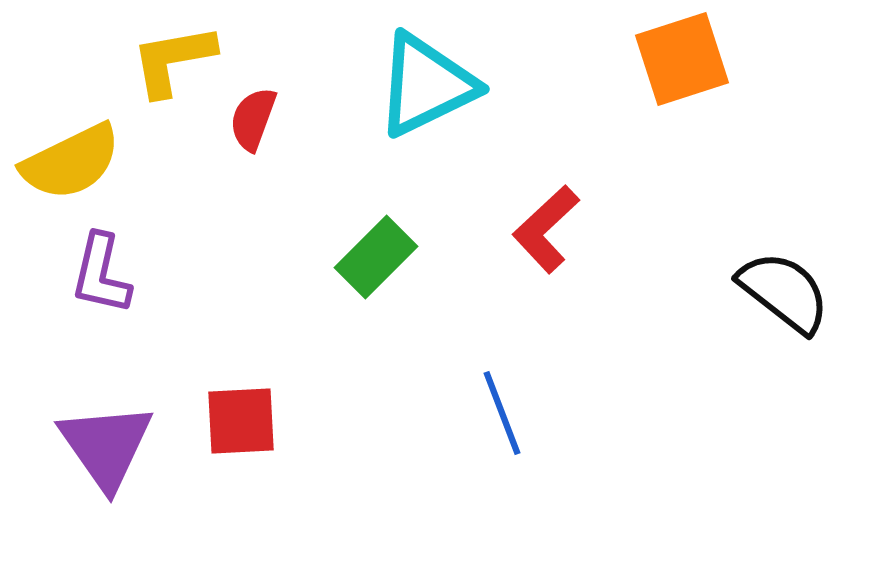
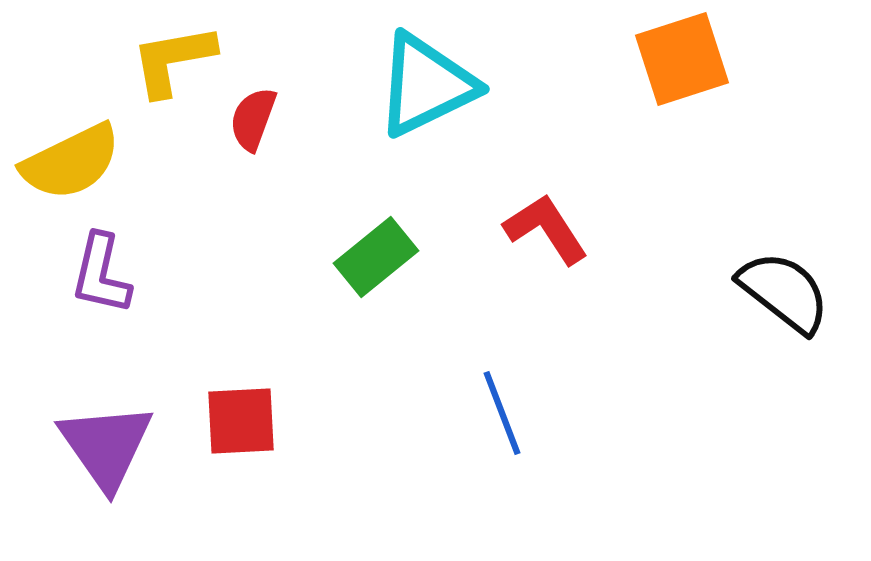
red L-shape: rotated 100 degrees clockwise
green rectangle: rotated 6 degrees clockwise
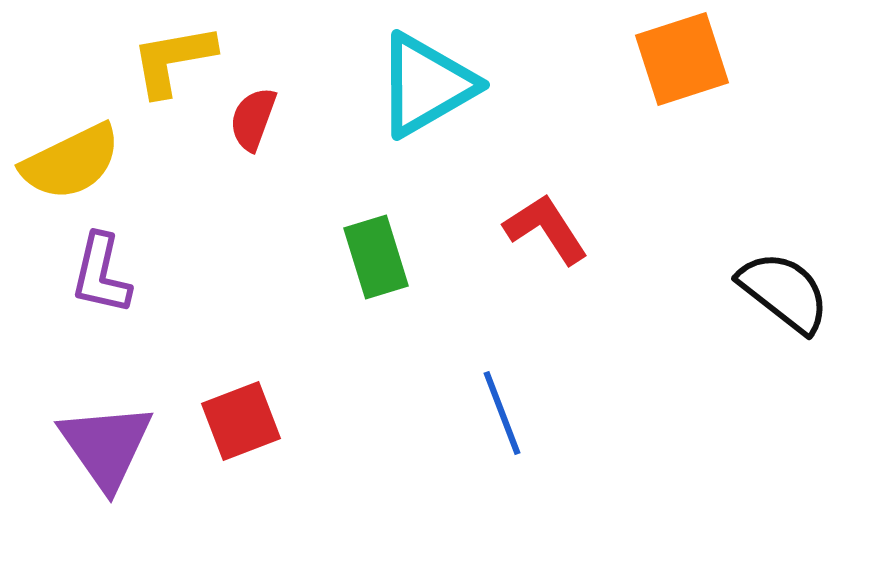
cyan triangle: rotated 4 degrees counterclockwise
green rectangle: rotated 68 degrees counterclockwise
red square: rotated 18 degrees counterclockwise
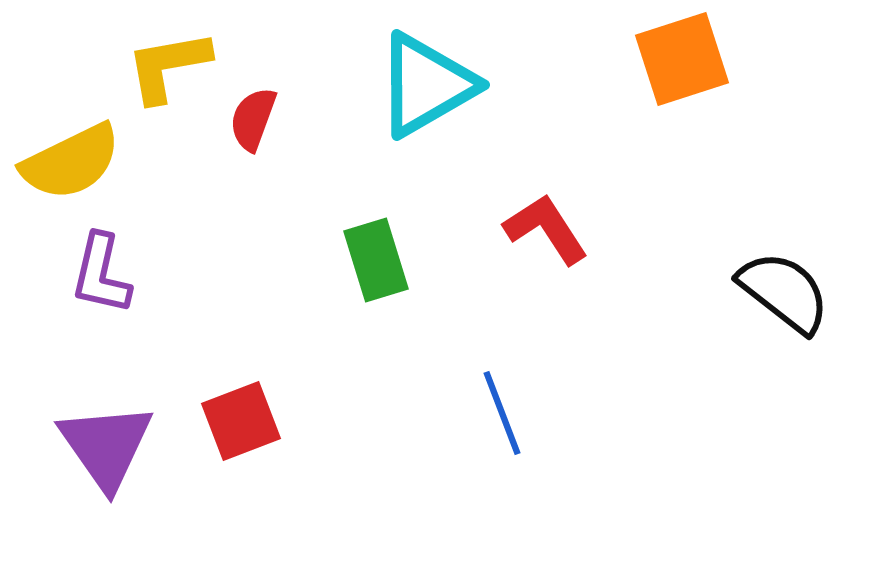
yellow L-shape: moved 5 px left, 6 px down
green rectangle: moved 3 px down
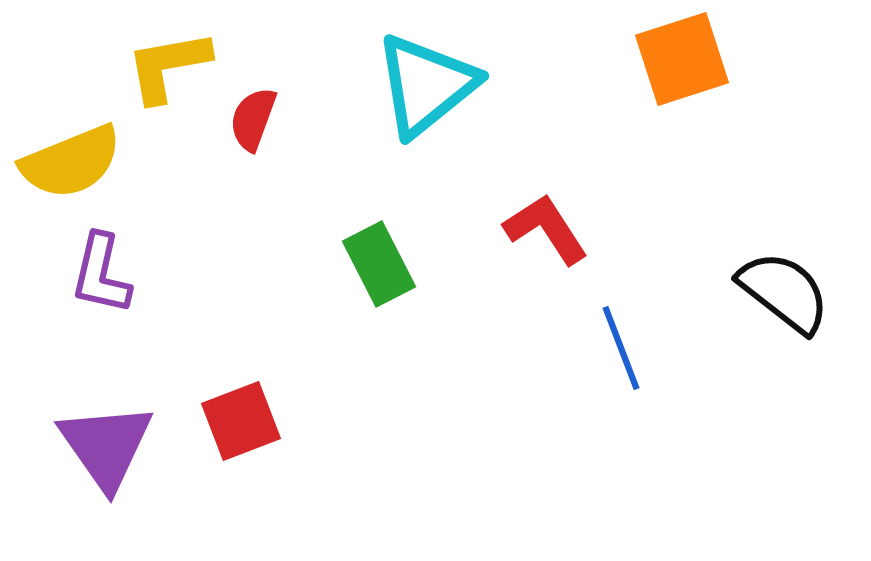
cyan triangle: rotated 9 degrees counterclockwise
yellow semicircle: rotated 4 degrees clockwise
green rectangle: moved 3 px right, 4 px down; rotated 10 degrees counterclockwise
blue line: moved 119 px right, 65 px up
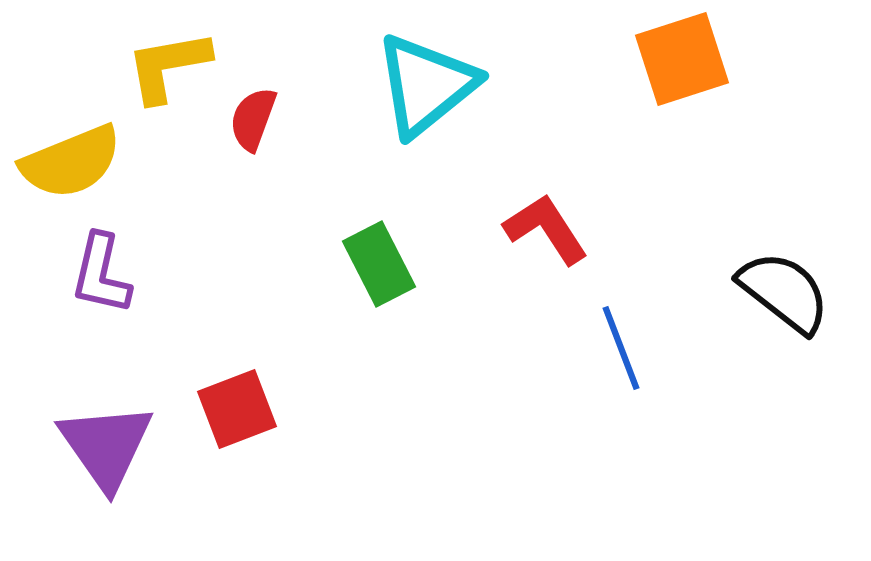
red square: moved 4 px left, 12 px up
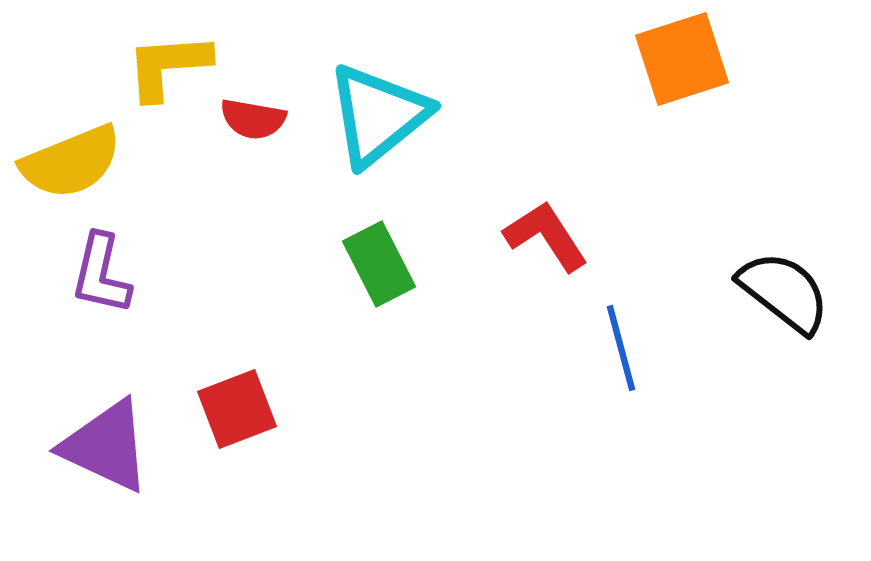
yellow L-shape: rotated 6 degrees clockwise
cyan triangle: moved 48 px left, 30 px down
red semicircle: rotated 100 degrees counterclockwise
red L-shape: moved 7 px down
blue line: rotated 6 degrees clockwise
purple triangle: rotated 30 degrees counterclockwise
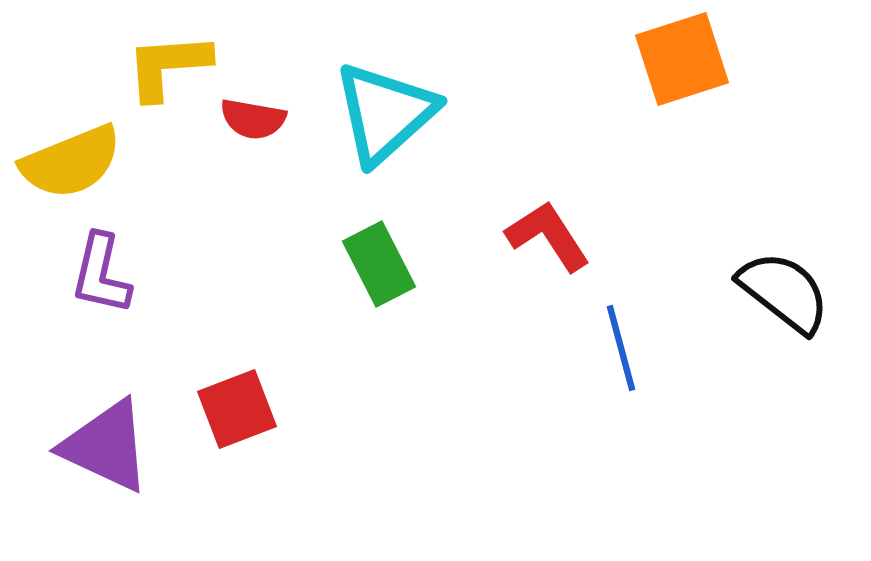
cyan triangle: moved 7 px right, 2 px up; rotated 3 degrees counterclockwise
red L-shape: moved 2 px right
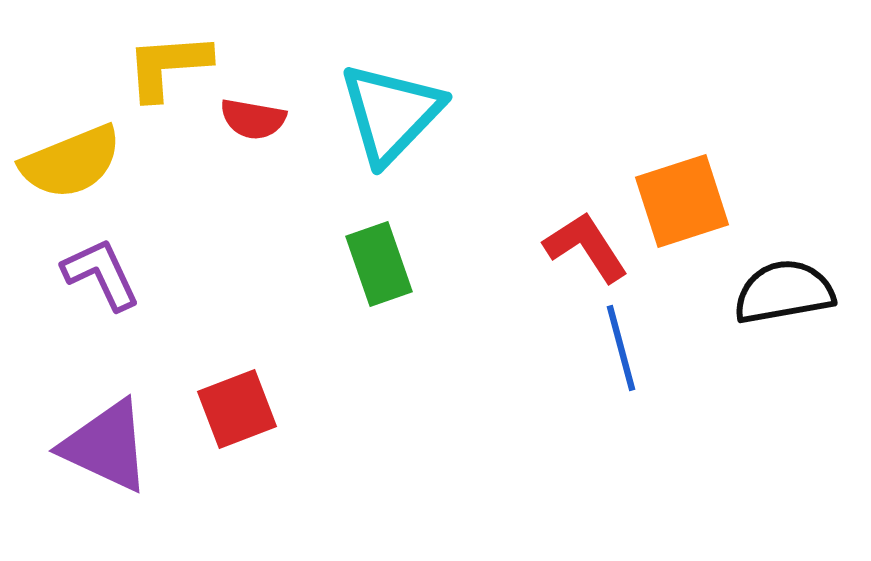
orange square: moved 142 px down
cyan triangle: moved 6 px right; rotated 4 degrees counterclockwise
red L-shape: moved 38 px right, 11 px down
green rectangle: rotated 8 degrees clockwise
purple L-shape: rotated 142 degrees clockwise
black semicircle: rotated 48 degrees counterclockwise
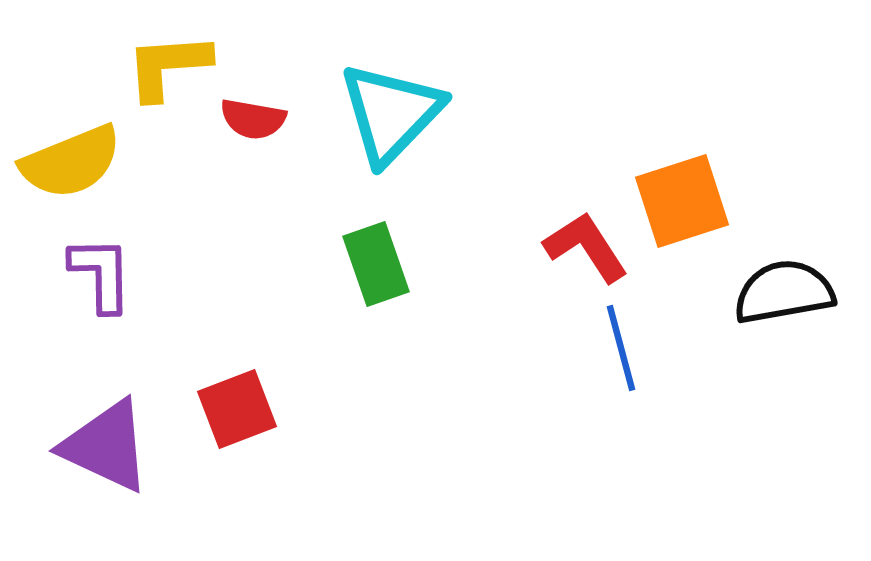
green rectangle: moved 3 px left
purple L-shape: rotated 24 degrees clockwise
